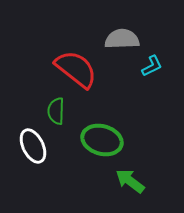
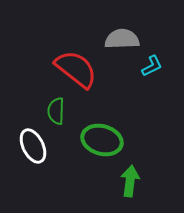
green arrow: rotated 60 degrees clockwise
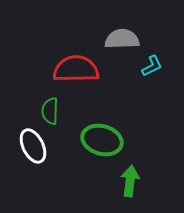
red semicircle: rotated 39 degrees counterclockwise
green semicircle: moved 6 px left
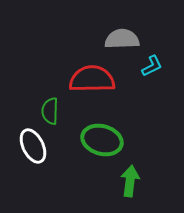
red semicircle: moved 16 px right, 10 px down
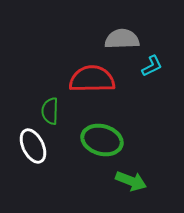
green arrow: moved 1 px right; rotated 104 degrees clockwise
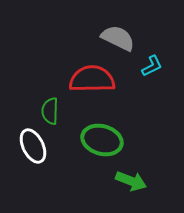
gray semicircle: moved 4 px left, 1 px up; rotated 28 degrees clockwise
